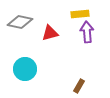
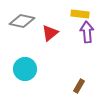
yellow rectangle: rotated 12 degrees clockwise
gray diamond: moved 2 px right, 1 px up
red triangle: rotated 24 degrees counterclockwise
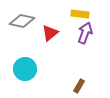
purple arrow: moved 2 px left, 1 px down; rotated 25 degrees clockwise
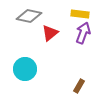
gray diamond: moved 7 px right, 5 px up
purple arrow: moved 2 px left
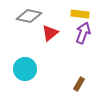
brown rectangle: moved 2 px up
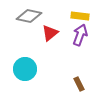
yellow rectangle: moved 2 px down
purple arrow: moved 3 px left, 2 px down
brown rectangle: rotated 56 degrees counterclockwise
